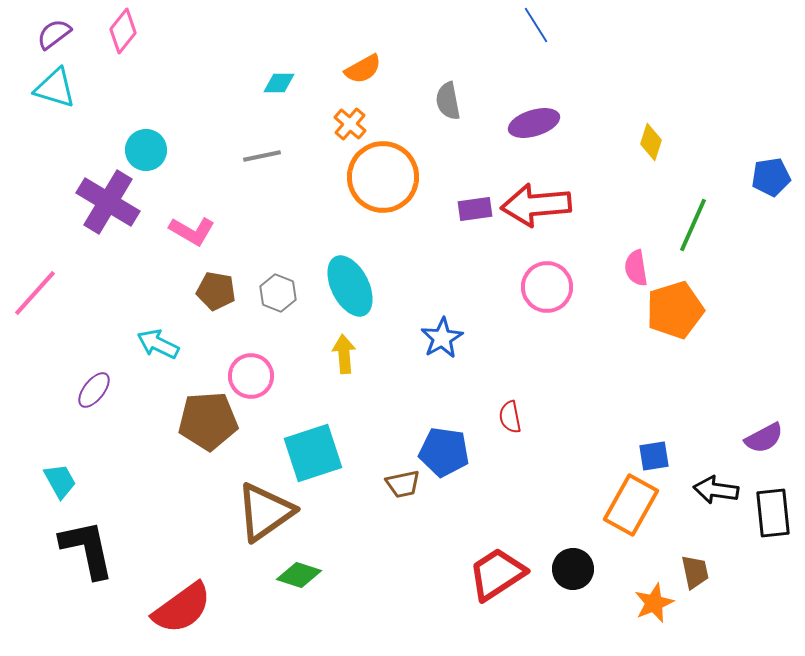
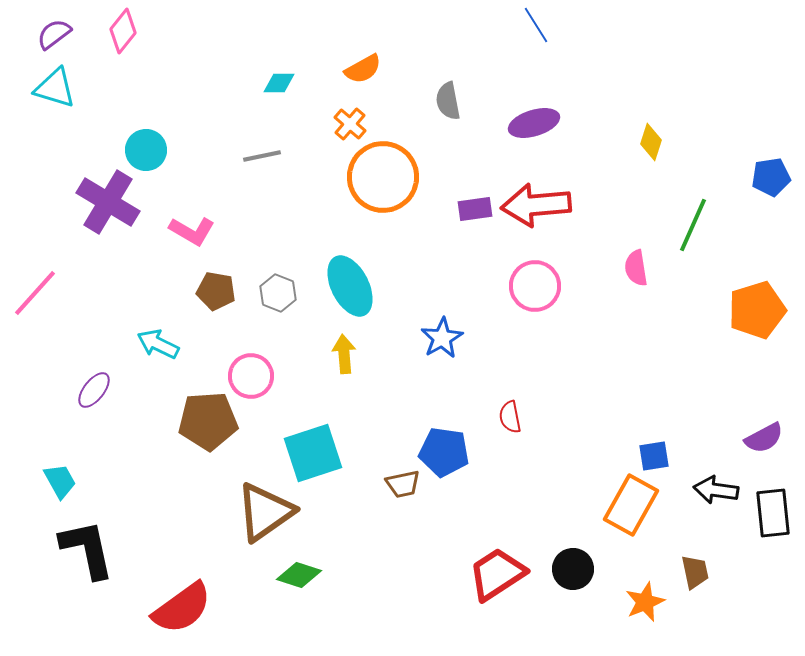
pink circle at (547, 287): moved 12 px left, 1 px up
orange pentagon at (675, 310): moved 82 px right
orange star at (654, 603): moved 9 px left, 1 px up
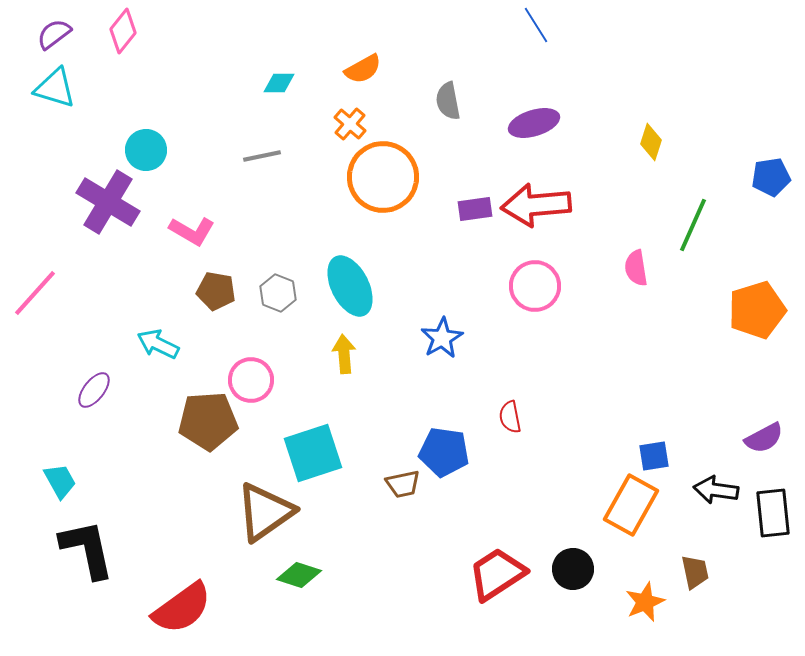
pink circle at (251, 376): moved 4 px down
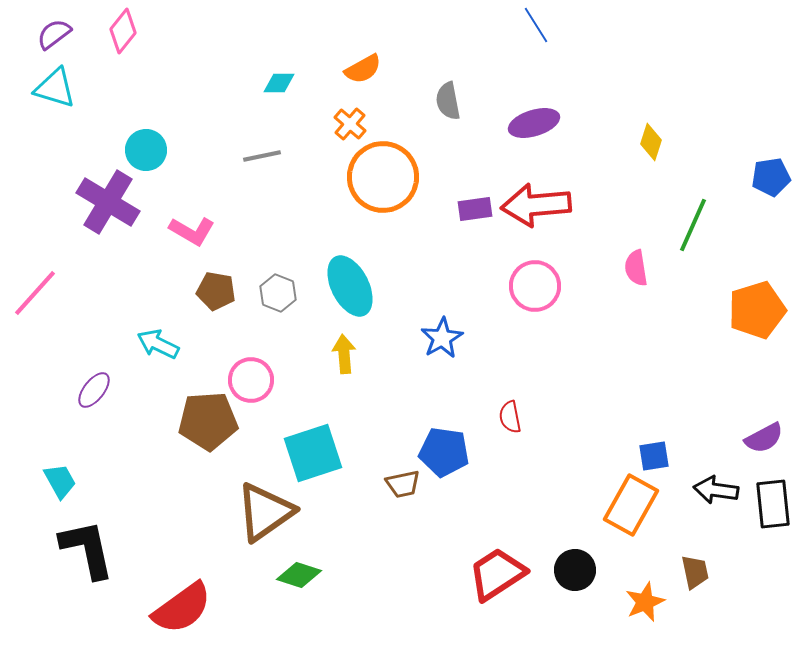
black rectangle at (773, 513): moved 9 px up
black circle at (573, 569): moved 2 px right, 1 px down
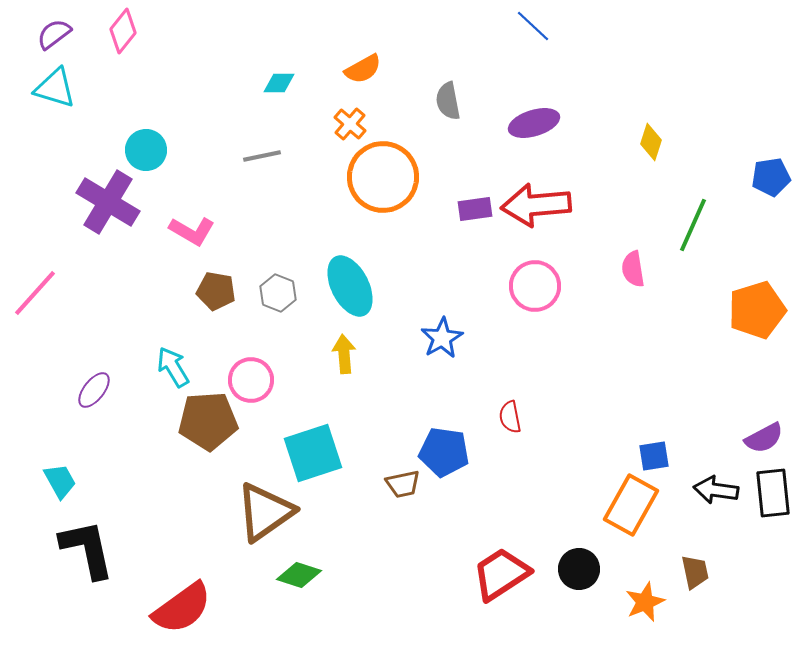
blue line at (536, 25): moved 3 px left, 1 px down; rotated 15 degrees counterclockwise
pink semicircle at (636, 268): moved 3 px left, 1 px down
cyan arrow at (158, 344): moved 15 px right, 23 px down; rotated 33 degrees clockwise
black rectangle at (773, 504): moved 11 px up
black circle at (575, 570): moved 4 px right, 1 px up
red trapezoid at (497, 574): moved 4 px right
